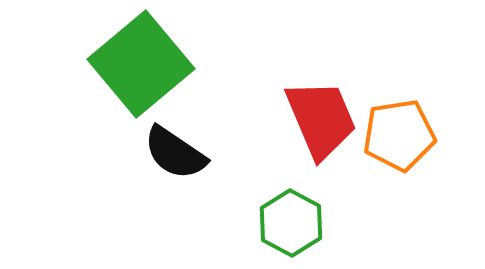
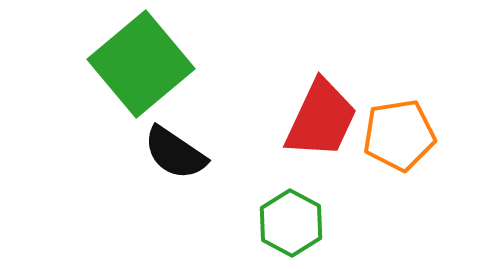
red trapezoid: rotated 48 degrees clockwise
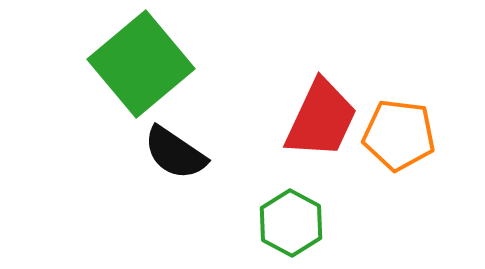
orange pentagon: rotated 16 degrees clockwise
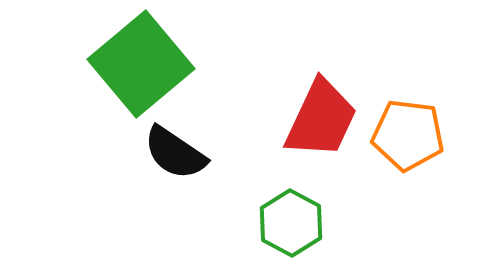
orange pentagon: moved 9 px right
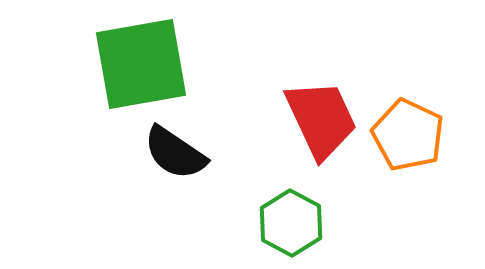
green square: rotated 30 degrees clockwise
red trapezoid: rotated 50 degrees counterclockwise
orange pentagon: rotated 18 degrees clockwise
